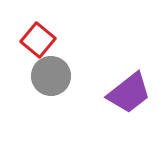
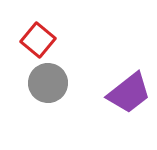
gray circle: moved 3 px left, 7 px down
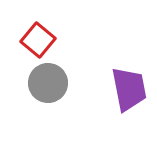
purple trapezoid: moved 4 px up; rotated 63 degrees counterclockwise
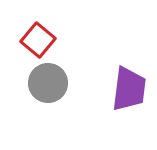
purple trapezoid: rotated 18 degrees clockwise
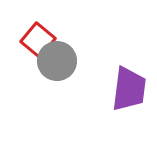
gray circle: moved 9 px right, 22 px up
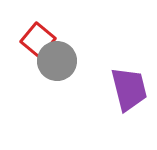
purple trapezoid: rotated 21 degrees counterclockwise
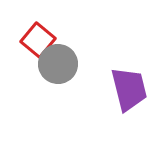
gray circle: moved 1 px right, 3 px down
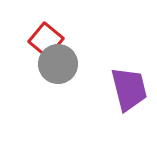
red square: moved 8 px right
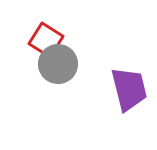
red square: rotated 8 degrees counterclockwise
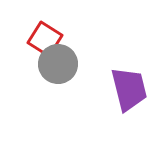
red square: moved 1 px left, 1 px up
